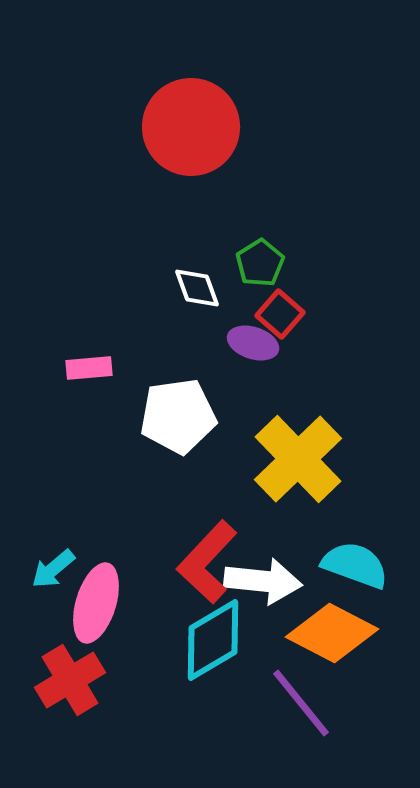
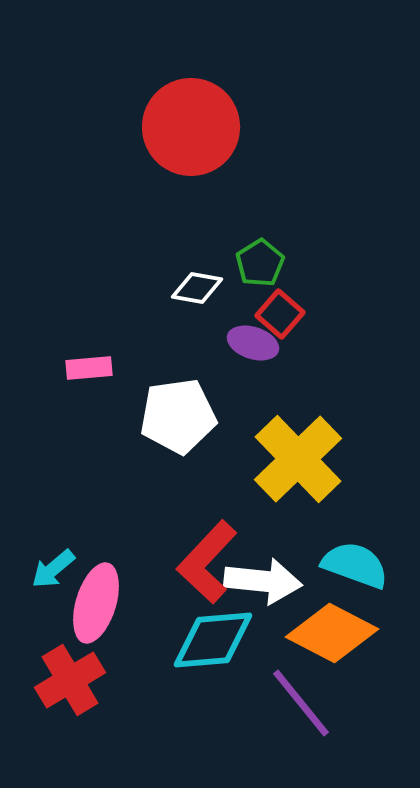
white diamond: rotated 60 degrees counterclockwise
cyan diamond: rotated 26 degrees clockwise
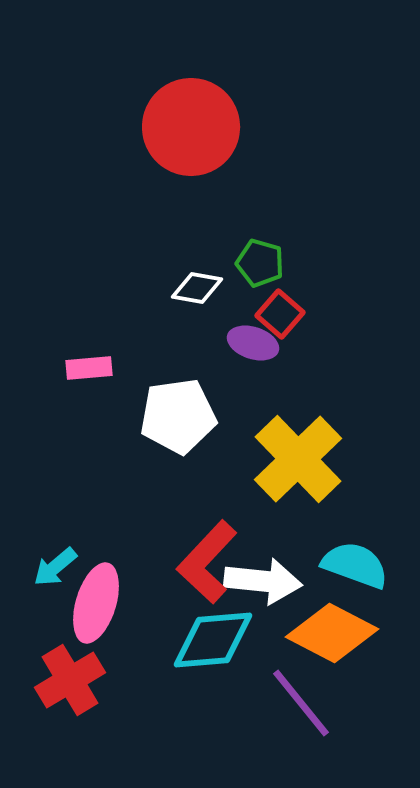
green pentagon: rotated 24 degrees counterclockwise
cyan arrow: moved 2 px right, 2 px up
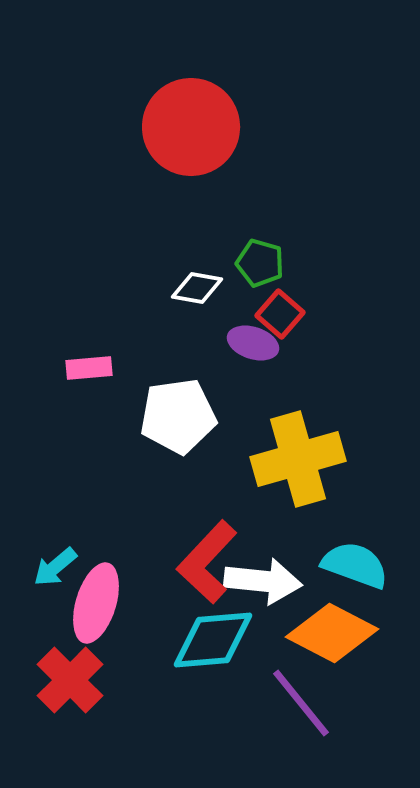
yellow cross: rotated 28 degrees clockwise
red cross: rotated 14 degrees counterclockwise
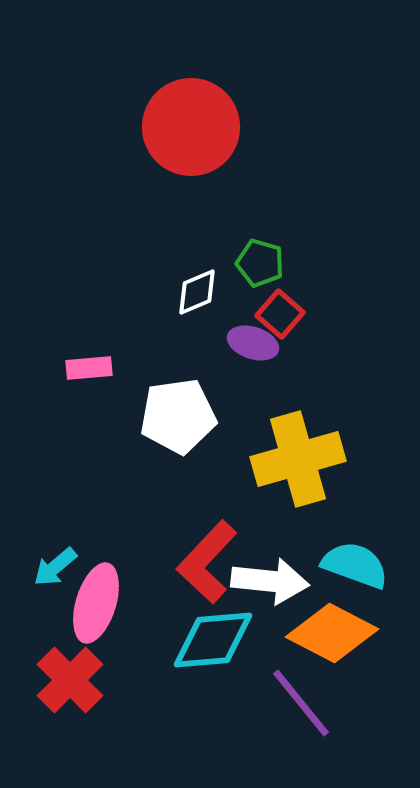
white diamond: moved 4 px down; rotated 33 degrees counterclockwise
white arrow: moved 7 px right
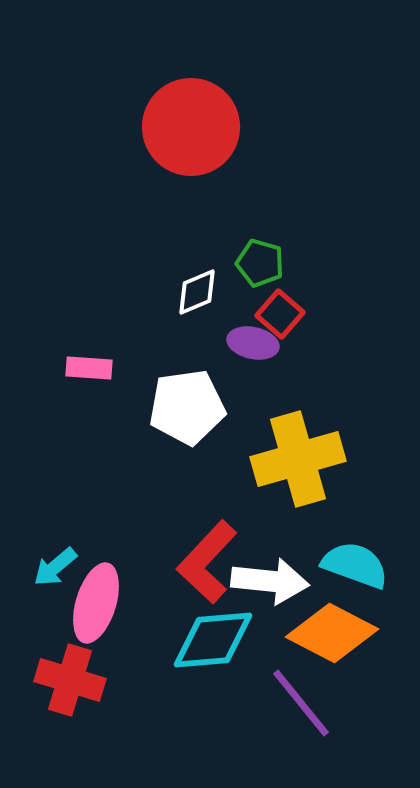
purple ellipse: rotated 6 degrees counterclockwise
pink rectangle: rotated 9 degrees clockwise
white pentagon: moved 9 px right, 9 px up
red cross: rotated 28 degrees counterclockwise
